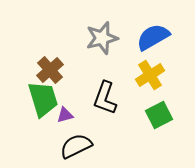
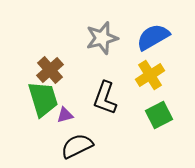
black semicircle: moved 1 px right
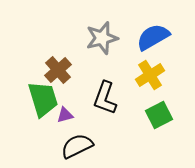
brown cross: moved 8 px right
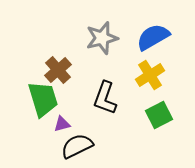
purple triangle: moved 3 px left, 9 px down
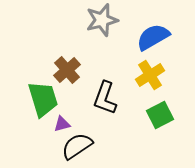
gray star: moved 18 px up
brown cross: moved 9 px right
green square: moved 1 px right
black semicircle: rotated 8 degrees counterclockwise
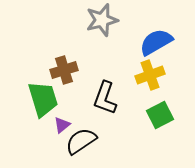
blue semicircle: moved 3 px right, 5 px down
brown cross: moved 3 px left; rotated 24 degrees clockwise
yellow cross: rotated 12 degrees clockwise
purple triangle: moved 1 px down; rotated 24 degrees counterclockwise
black semicircle: moved 4 px right, 5 px up
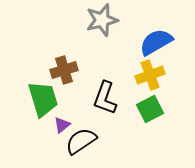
green square: moved 10 px left, 6 px up
